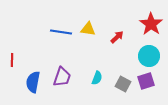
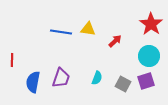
red arrow: moved 2 px left, 4 px down
purple trapezoid: moved 1 px left, 1 px down
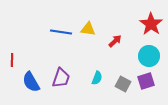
blue semicircle: moved 2 px left; rotated 40 degrees counterclockwise
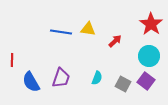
purple square: rotated 36 degrees counterclockwise
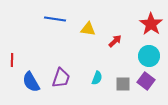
blue line: moved 6 px left, 13 px up
gray square: rotated 28 degrees counterclockwise
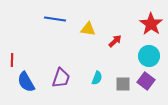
blue semicircle: moved 5 px left
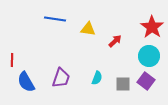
red star: moved 1 px right, 3 px down
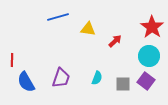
blue line: moved 3 px right, 2 px up; rotated 25 degrees counterclockwise
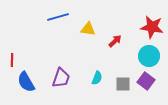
red star: rotated 25 degrees counterclockwise
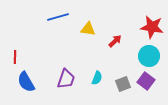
red line: moved 3 px right, 3 px up
purple trapezoid: moved 5 px right, 1 px down
gray square: rotated 21 degrees counterclockwise
